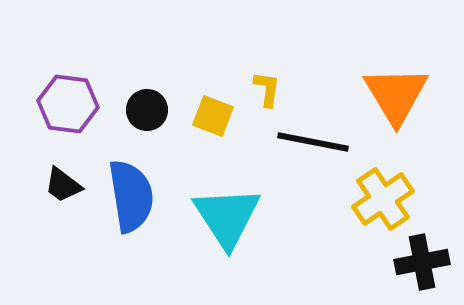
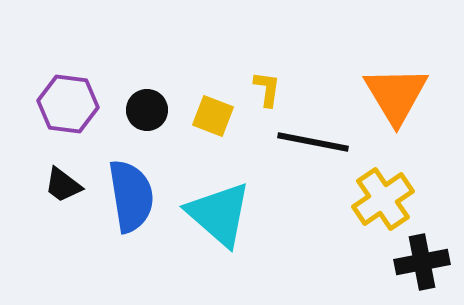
cyan triangle: moved 8 px left, 3 px up; rotated 16 degrees counterclockwise
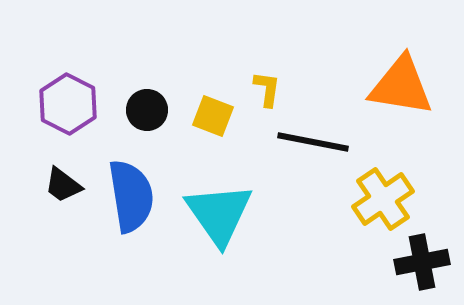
orange triangle: moved 5 px right, 9 px up; rotated 50 degrees counterclockwise
purple hexagon: rotated 20 degrees clockwise
cyan triangle: rotated 14 degrees clockwise
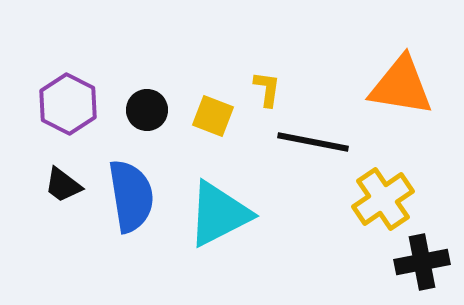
cyan triangle: rotated 38 degrees clockwise
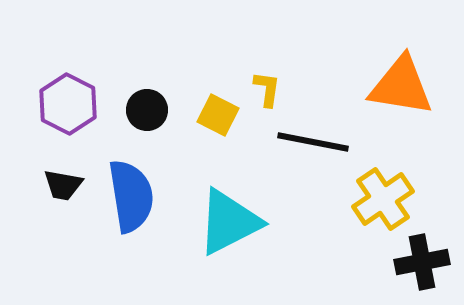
yellow square: moved 5 px right, 1 px up; rotated 6 degrees clockwise
black trapezoid: rotated 27 degrees counterclockwise
cyan triangle: moved 10 px right, 8 px down
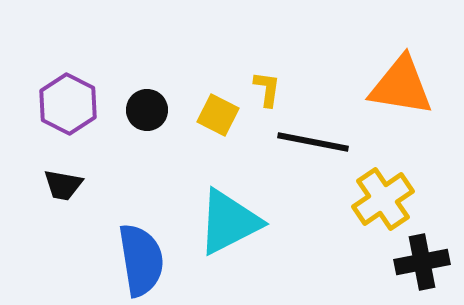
blue semicircle: moved 10 px right, 64 px down
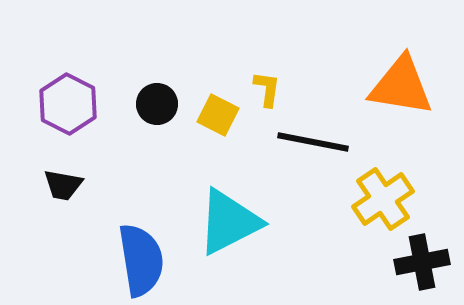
black circle: moved 10 px right, 6 px up
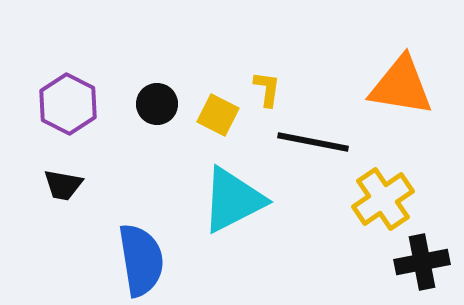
cyan triangle: moved 4 px right, 22 px up
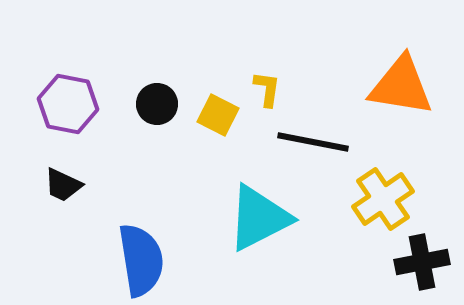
purple hexagon: rotated 16 degrees counterclockwise
black trapezoid: rotated 15 degrees clockwise
cyan triangle: moved 26 px right, 18 px down
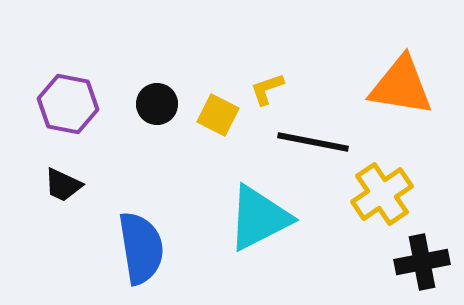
yellow L-shape: rotated 117 degrees counterclockwise
yellow cross: moved 1 px left, 5 px up
blue semicircle: moved 12 px up
